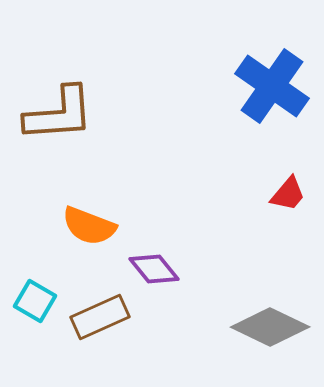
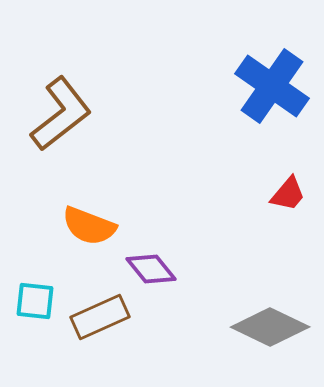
brown L-shape: moved 2 px right; rotated 34 degrees counterclockwise
purple diamond: moved 3 px left
cyan square: rotated 24 degrees counterclockwise
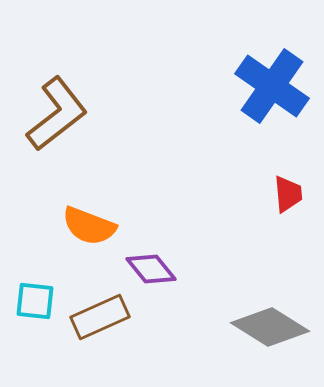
brown L-shape: moved 4 px left
red trapezoid: rotated 45 degrees counterclockwise
gray diamond: rotated 6 degrees clockwise
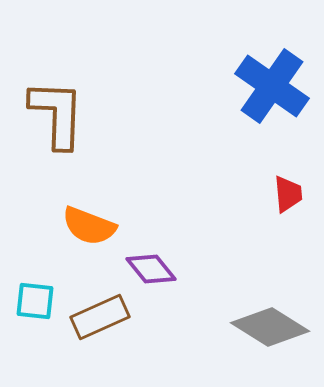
brown L-shape: rotated 50 degrees counterclockwise
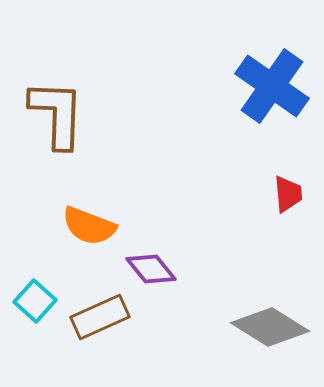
cyan square: rotated 36 degrees clockwise
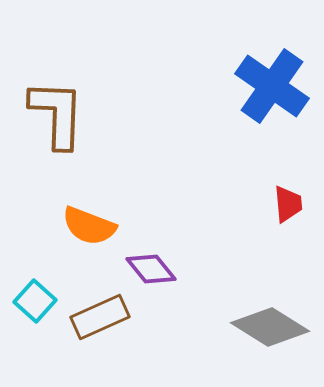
red trapezoid: moved 10 px down
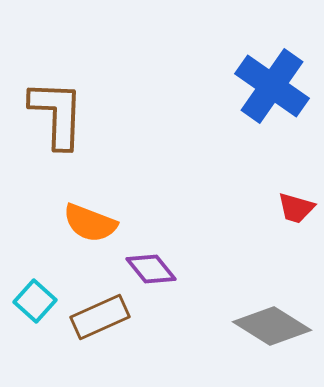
red trapezoid: moved 8 px right, 4 px down; rotated 111 degrees clockwise
orange semicircle: moved 1 px right, 3 px up
gray diamond: moved 2 px right, 1 px up
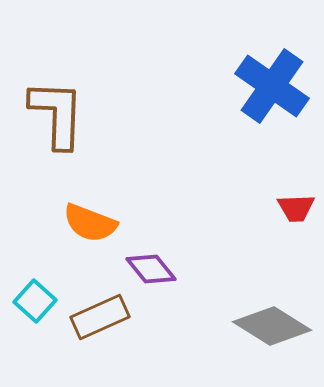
red trapezoid: rotated 18 degrees counterclockwise
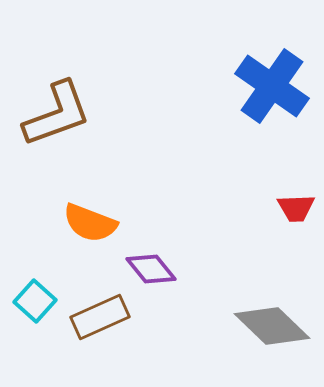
brown L-shape: rotated 68 degrees clockwise
gray diamond: rotated 12 degrees clockwise
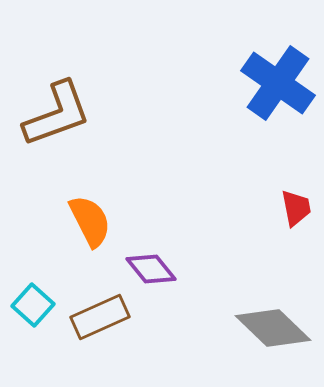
blue cross: moved 6 px right, 3 px up
red trapezoid: rotated 99 degrees counterclockwise
orange semicircle: moved 2 px up; rotated 138 degrees counterclockwise
cyan square: moved 2 px left, 4 px down
gray diamond: moved 1 px right, 2 px down
